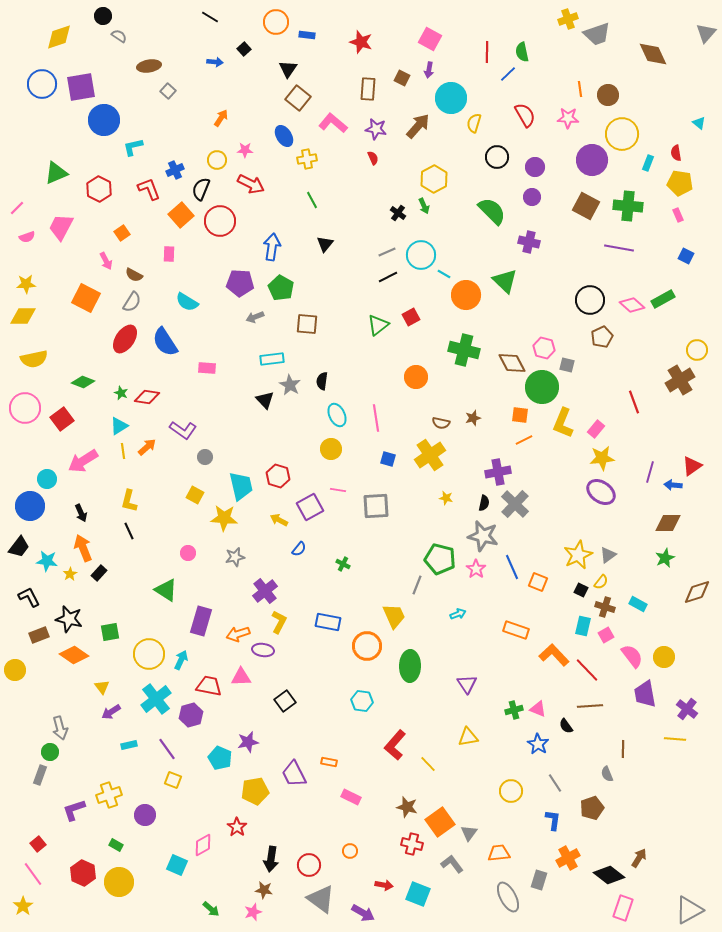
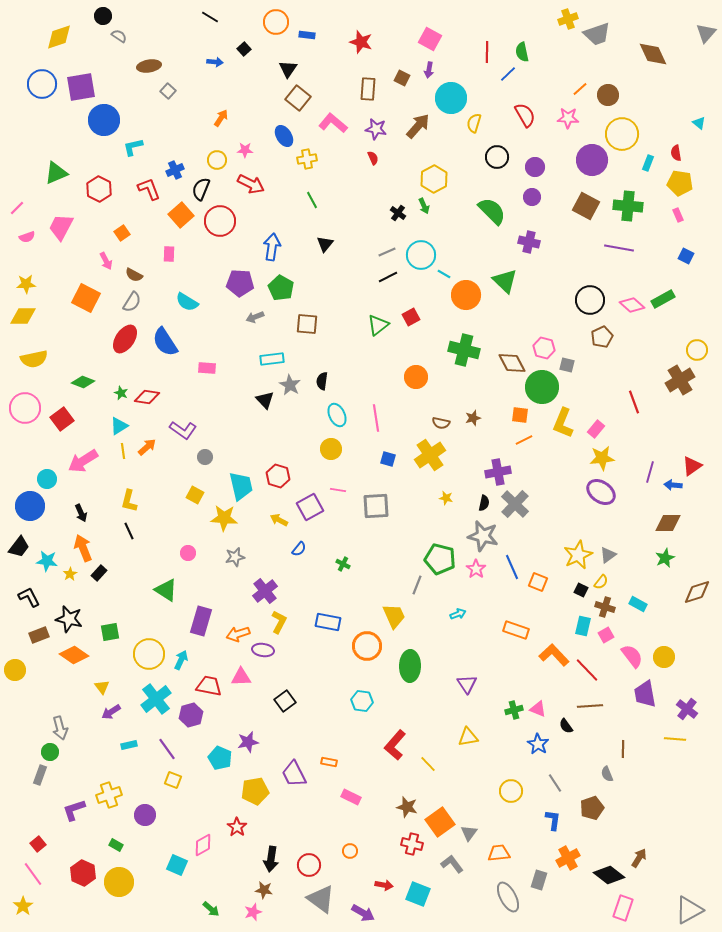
orange line at (580, 89): rotated 56 degrees clockwise
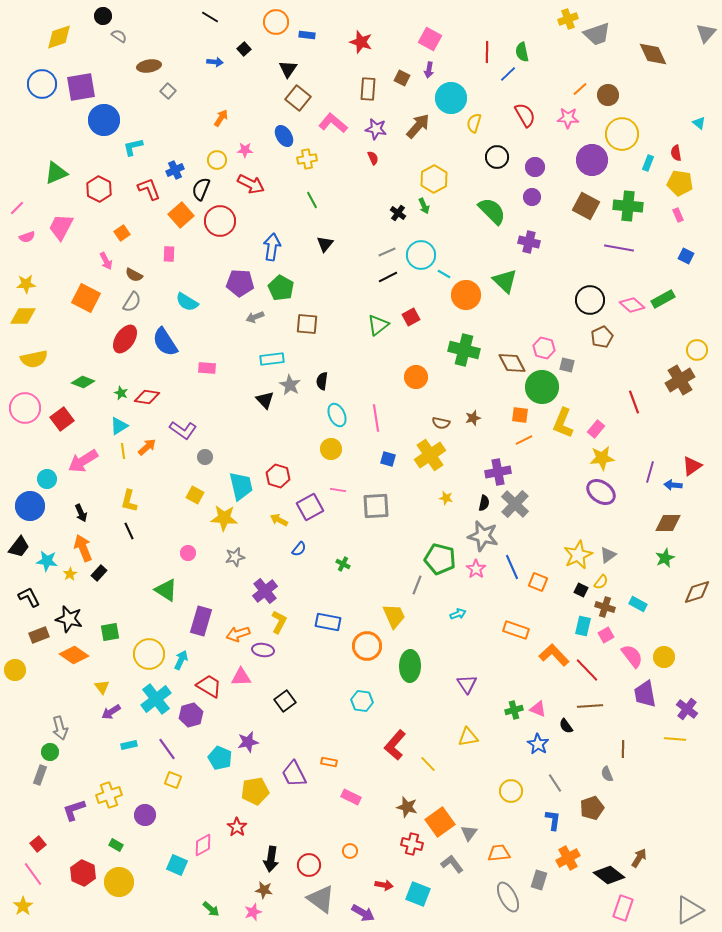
red trapezoid at (209, 686): rotated 20 degrees clockwise
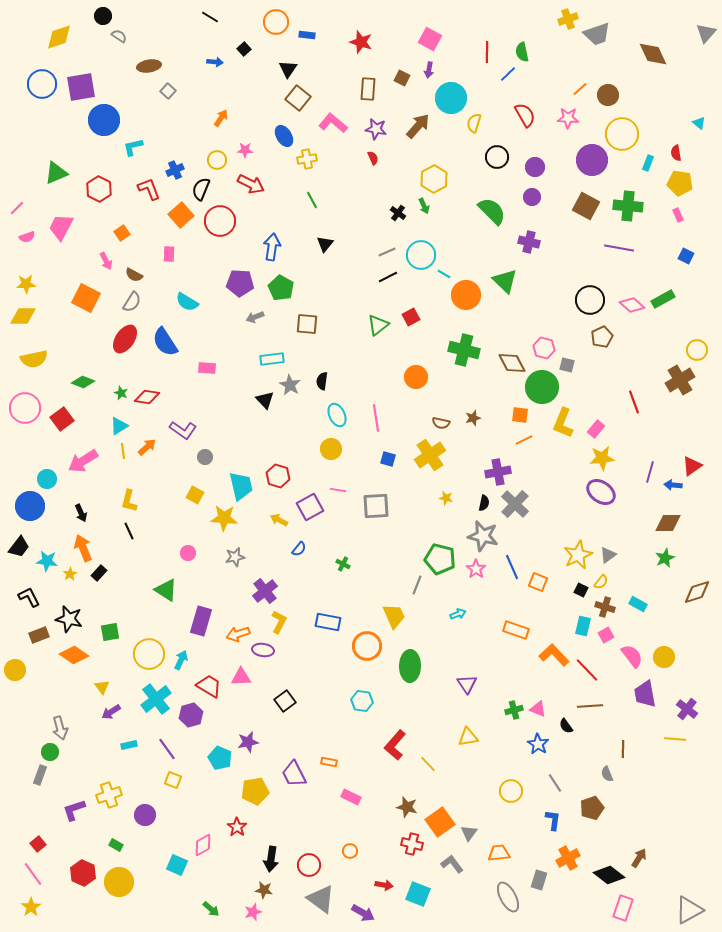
yellow star at (23, 906): moved 8 px right, 1 px down
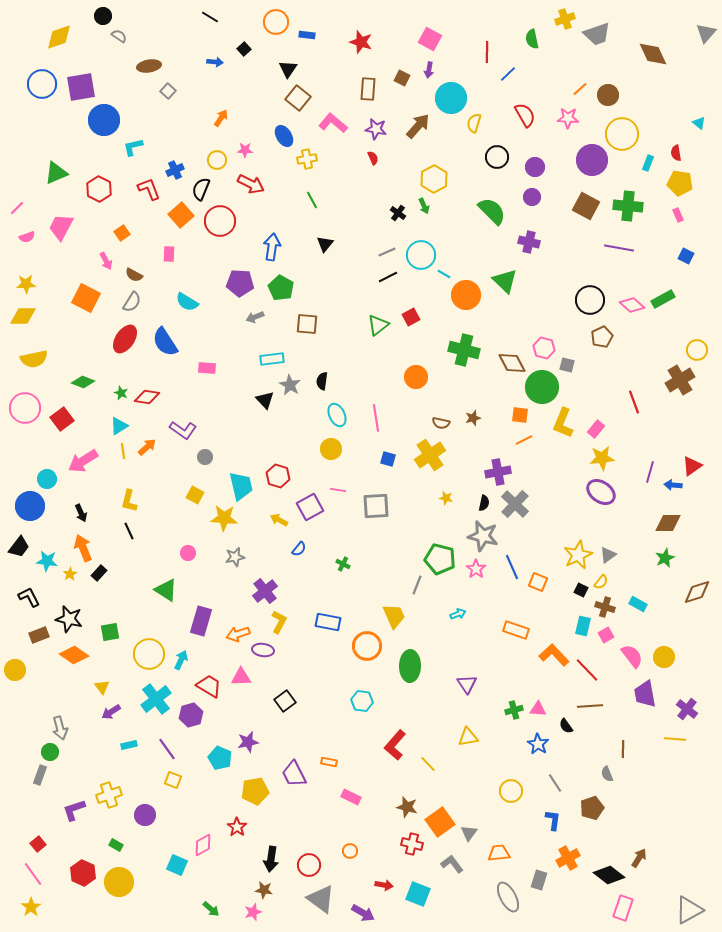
yellow cross at (568, 19): moved 3 px left
green semicircle at (522, 52): moved 10 px right, 13 px up
pink triangle at (538, 709): rotated 18 degrees counterclockwise
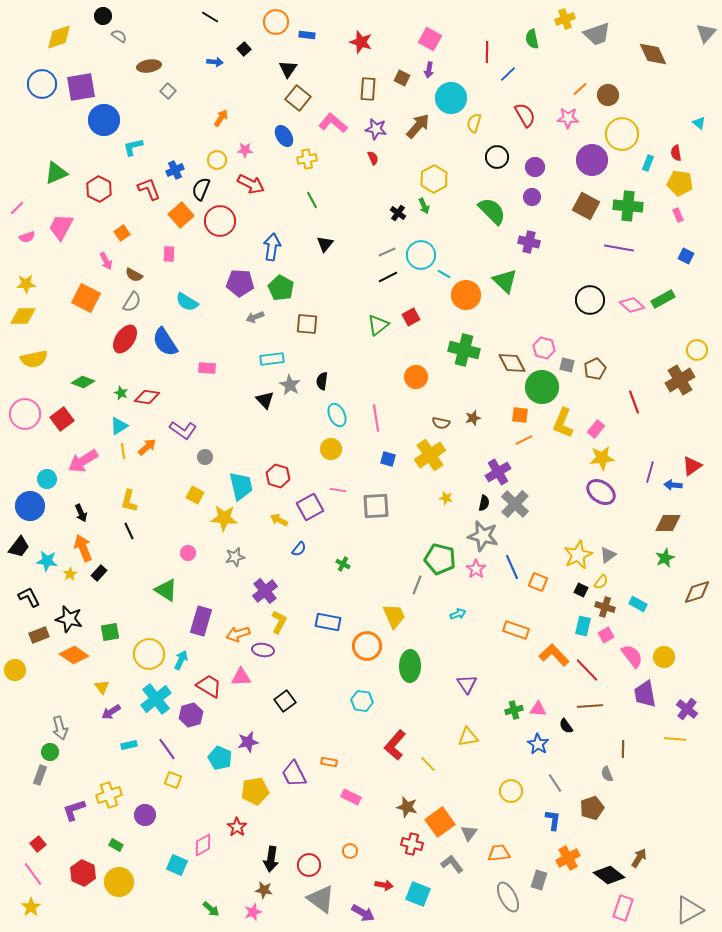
brown pentagon at (602, 337): moved 7 px left, 32 px down
pink circle at (25, 408): moved 6 px down
purple cross at (498, 472): rotated 20 degrees counterclockwise
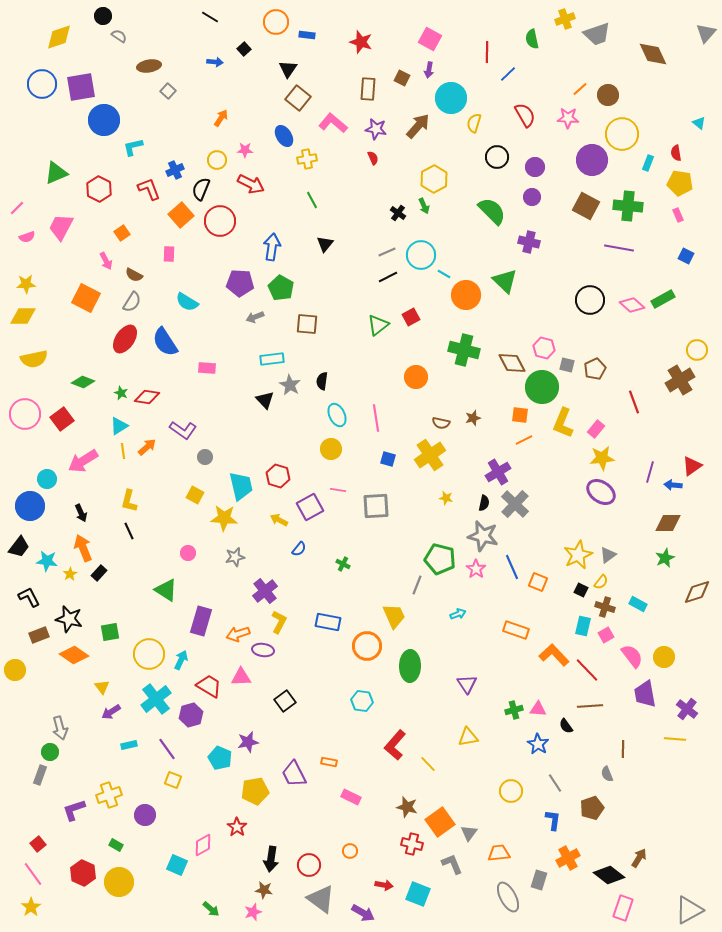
gray L-shape at (452, 864): rotated 15 degrees clockwise
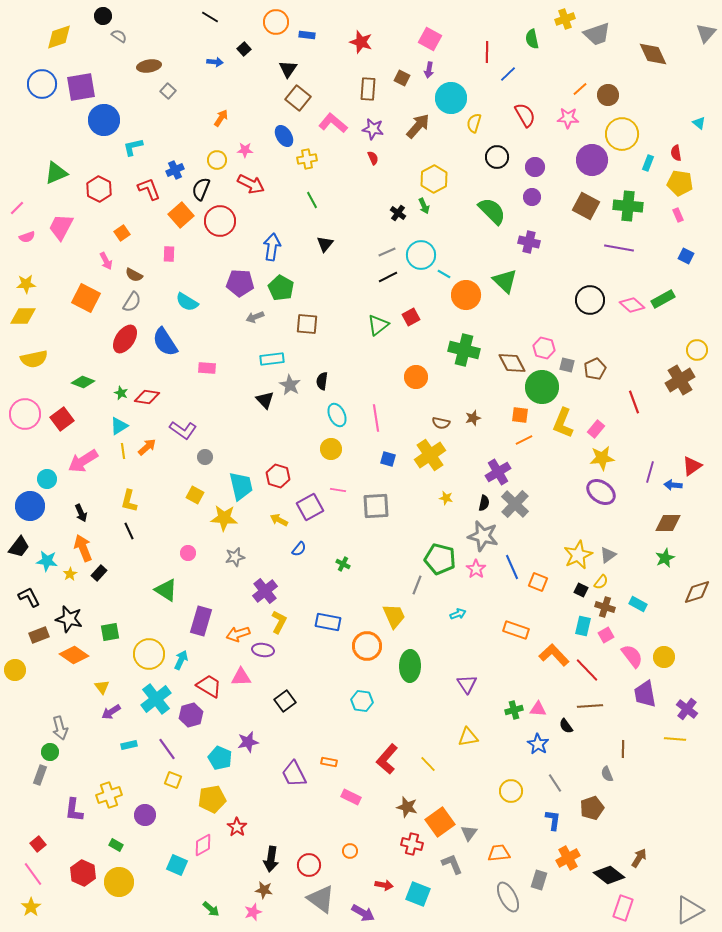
purple star at (376, 129): moved 3 px left
red L-shape at (395, 745): moved 8 px left, 14 px down
yellow pentagon at (255, 791): moved 43 px left, 8 px down
purple L-shape at (74, 810): rotated 65 degrees counterclockwise
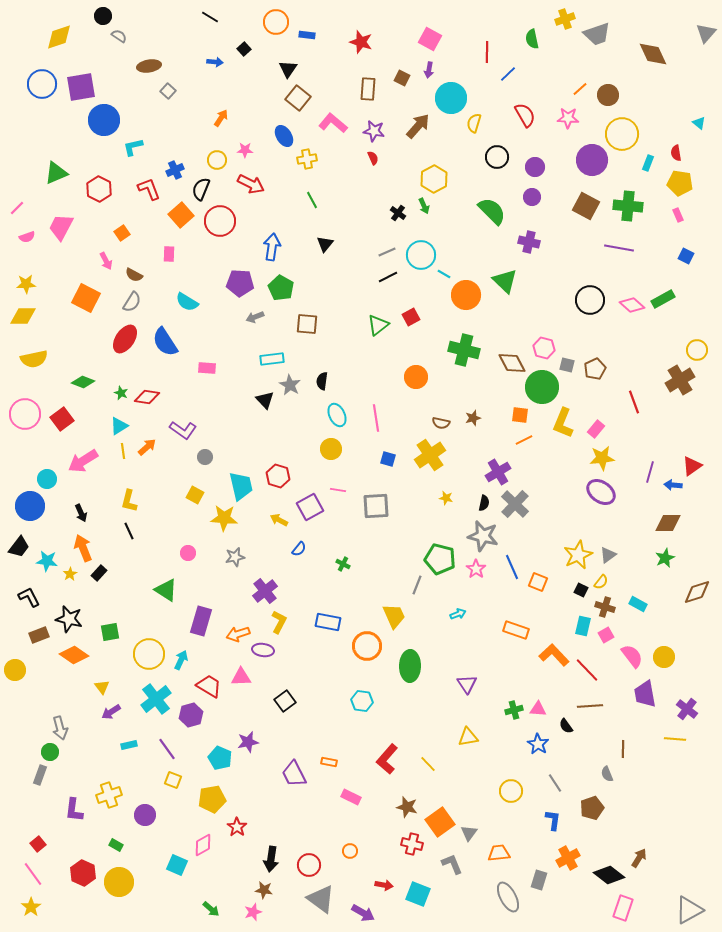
purple star at (373, 129): moved 1 px right, 2 px down
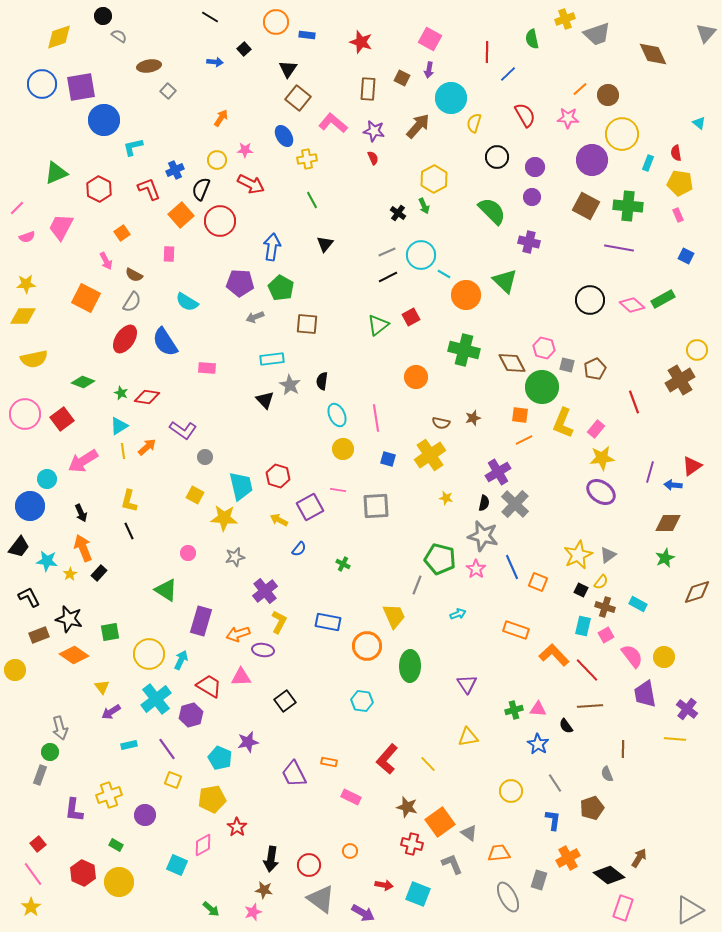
yellow circle at (331, 449): moved 12 px right
gray triangle at (469, 833): rotated 30 degrees counterclockwise
